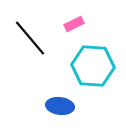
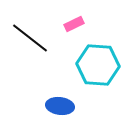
black line: rotated 12 degrees counterclockwise
cyan hexagon: moved 5 px right, 1 px up
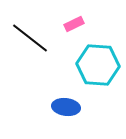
blue ellipse: moved 6 px right, 1 px down
